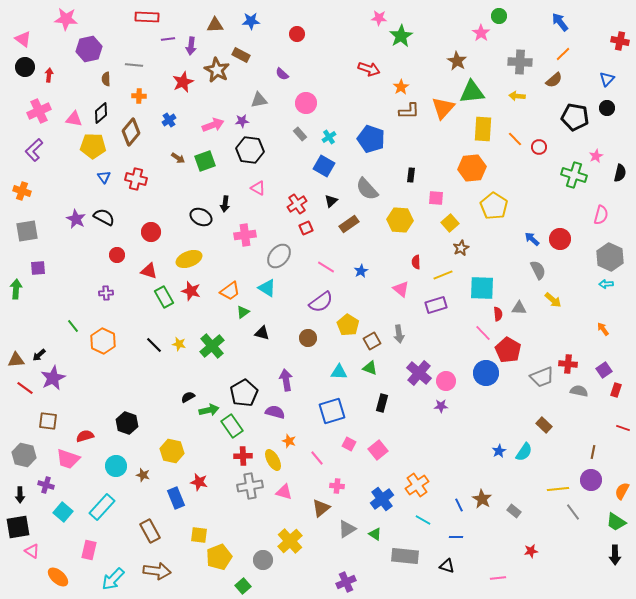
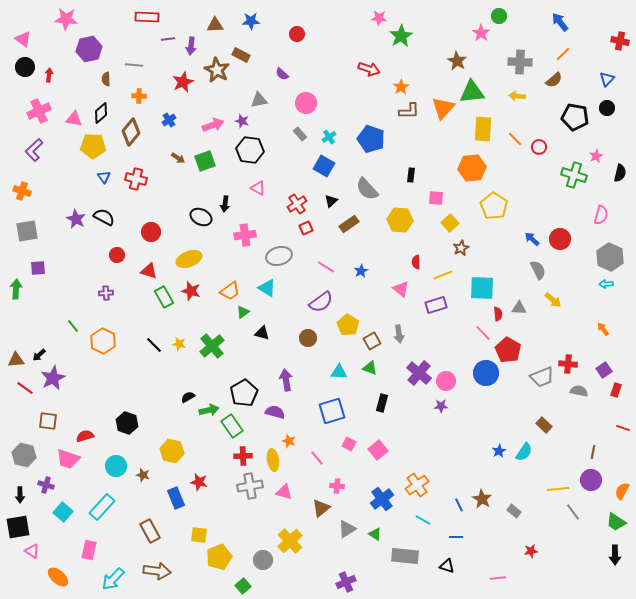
purple star at (242, 121): rotated 24 degrees clockwise
gray ellipse at (279, 256): rotated 35 degrees clockwise
yellow ellipse at (273, 460): rotated 20 degrees clockwise
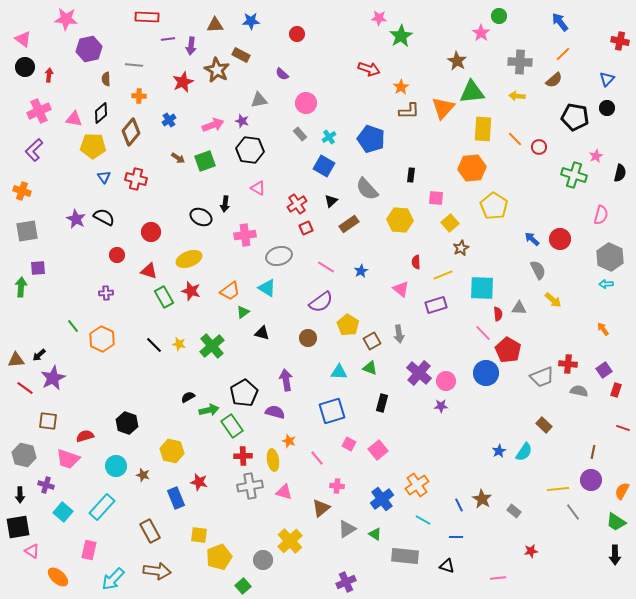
green arrow at (16, 289): moved 5 px right, 2 px up
orange hexagon at (103, 341): moved 1 px left, 2 px up
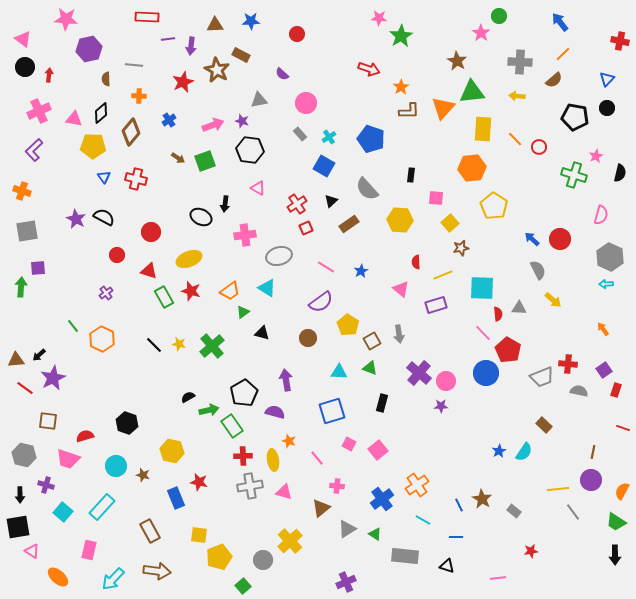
brown star at (461, 248): rotated 14 degrees clockwise
purple cross at (106, 293): rotated 32 degrees counterclockwise
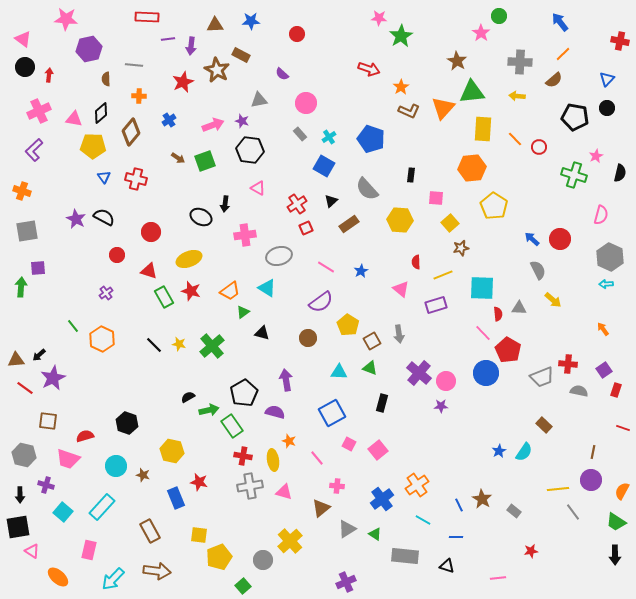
brown L-shape at (409, 111): rotated 25 degrees clockwise
blue square at (332, 411): moved 2 px down; rotated 12 degrees counterclockwise
red cross at (243, 456): rotated 12 degrees clockwise
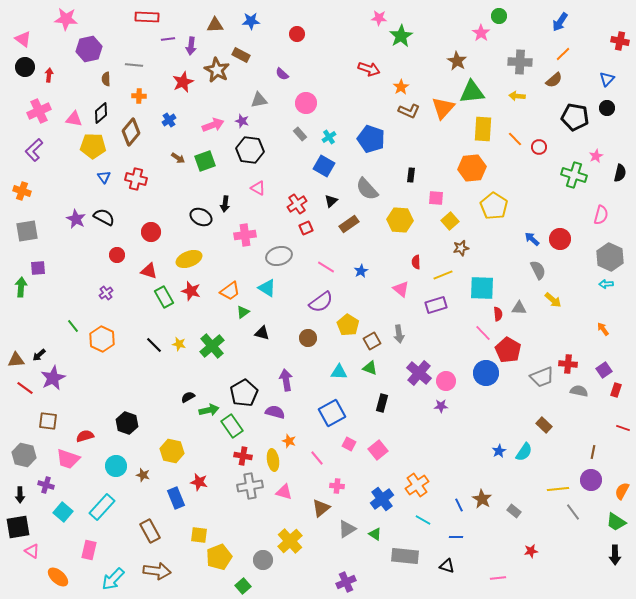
blue arrow at (560, 22): rotated 108 degrees counterclockwise
yellow square at (450, 223): moved 2 px up
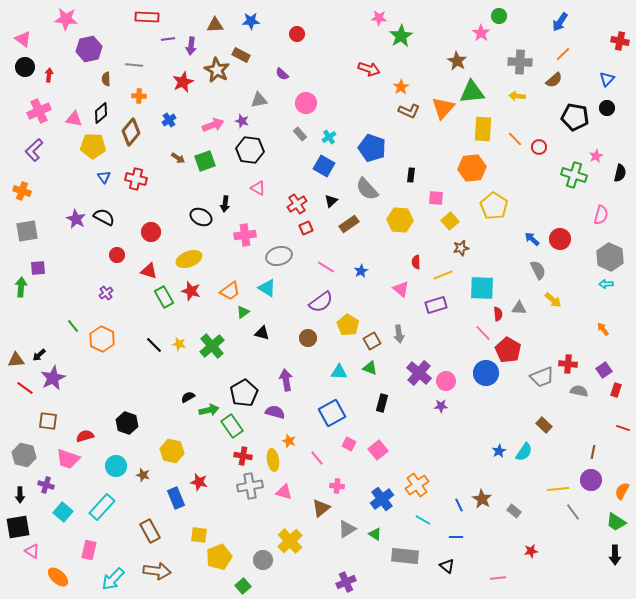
blue pentagon at (371, 139): moved 1 px right, 9 px down
black triangle at (447, 566): rotated 21 degrees clockwise
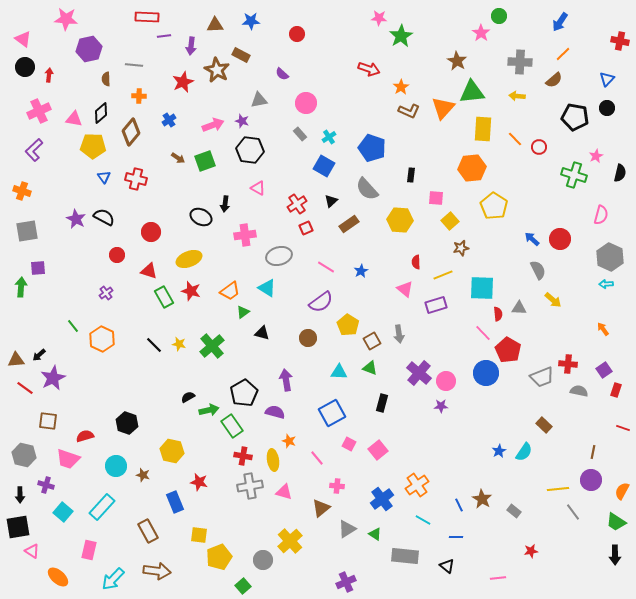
purple line at (168, 39): moved 4 px left, 3 px up
pink triangle at (401, 289): moved 4 px right
blue rectangle at (176, 498): moved 1 px left, 4 px down
brown rectangle at (150, 531): moved 2 px left
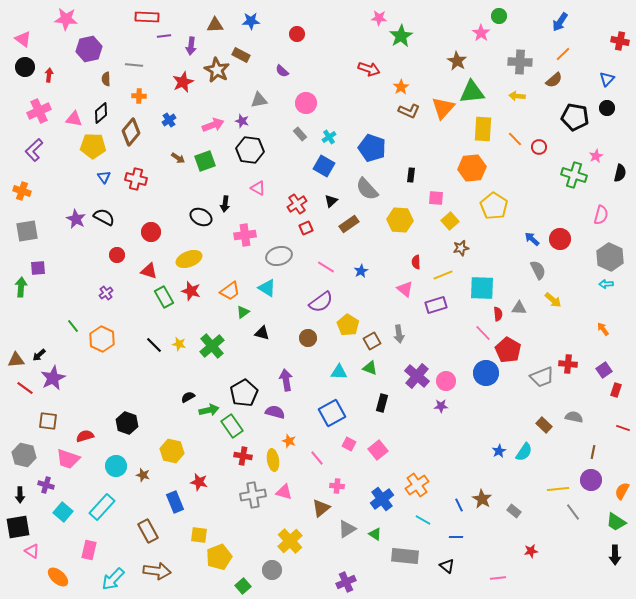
purple semicircle at (282, 74): moved 3 px up
purple cross at (419, 373): moved 2 px left, 3 px down
gray semicircle at (579, 391): moved 5 px left, 26 px down
gray cross at (250, 486): moved 3 px right, 9 px down
gray circle at (263, 560): moved 9 px right, 10 px down
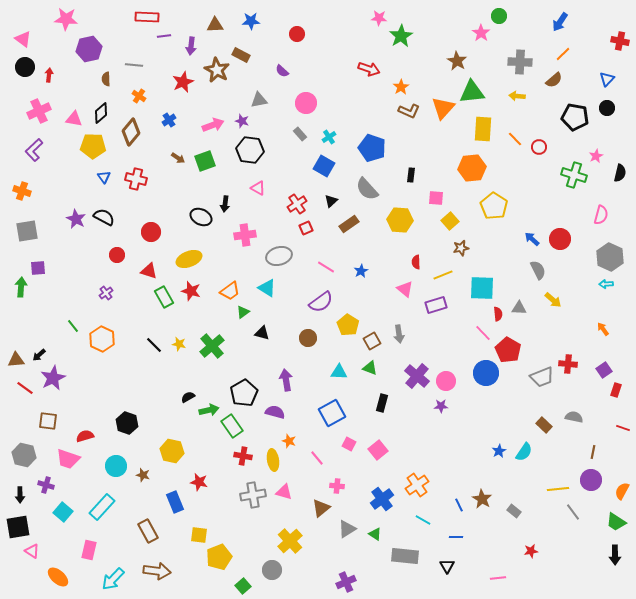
orange cross at (139, 96): rotated 32 degrees clockwise
black triangle at (447, 566): rotated 21 degrees clockwise
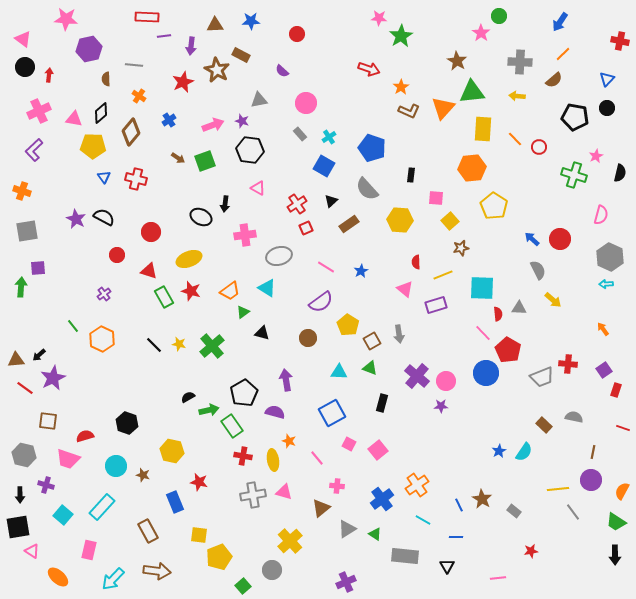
purple cross at (106, 293): moved 2 px left, 1 px down
cyan square at (63, 512): moved 3 px down
